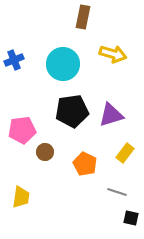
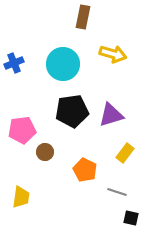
blue cross: moved 3 px down
orange pentagon: moved 6 px down
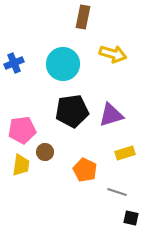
yellow rectangle: rotated 36 degrees clockwise
yellow trapezoid: moved 32 px up
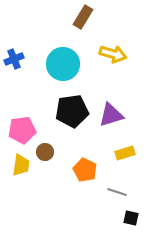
brown rectangle: rotated 20 degrees clockwise
blue cross: moved 4 px up
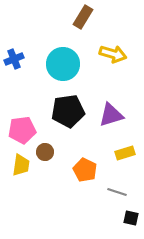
black pentagon: moved 4 px left
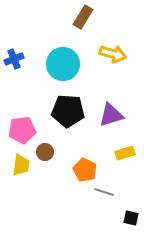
black pentagon: rotated 12 degrees clockwise
gray line: moved 13 px left
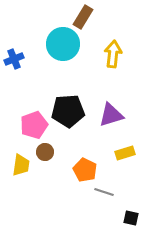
yellow arrow: rotated 100 degrees counterclockwise
cyan circle: moved 20 px up
black pentagon: rotated 8 degrees counterclockwise
pink pentagon: moved 12 px right, 5 px up; rotated 12 degrees counterclockwise
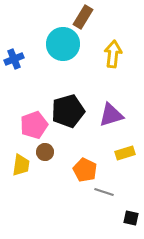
black pentagon: rotated 12 degrees counterclockwise
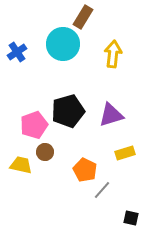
blue cross: moved 3 px right, 7 px up; rotated 12 degrees counterclockwise
yellow trapezoid: rotated 85 degrees counterclockwise
gray line: moved 2 px left, 2 px up; rotated 66 degrees counterclockwise
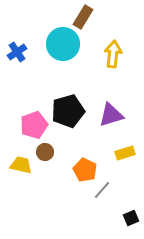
black square: rotated 35 degrees counterclockwise
